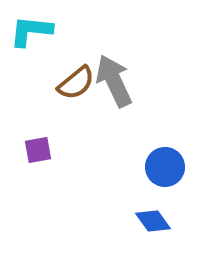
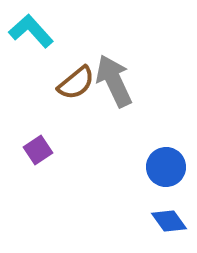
cyan L-shape: rotated 42 degrees clockwise
purple square: rotated 24 degrees counterclockwise
blue circle: moved 1 px right
blue diamond: moved 16 px right
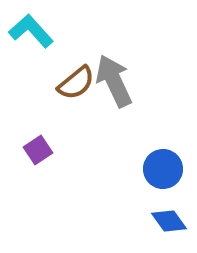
blue circle: moved 3 px left, 2 px down
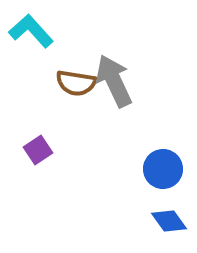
brown semicircle: rotated 48 degrees clockwise
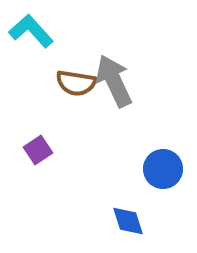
blue diamond: moved 41 px left; rotated 18 degrees clockwise
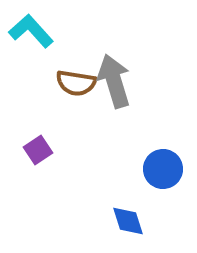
gray arrow: rotated 8 degrees clockwise
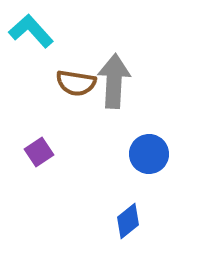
gray arrow: rotated 20 degrees clockwise
purple square: moved 1 px right, 2 px down
blue circle: moved 14 px left, 15 px up
blue diamond: rotated 69 degrees clockwise
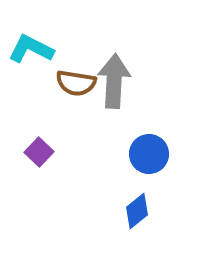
cyan L-shape: moved 18 px down; rotated 21 degrees counterclockwise
purple square: rotated 12 degrees counterclockwise
blue diamond: moved 9 px right, 10 px up
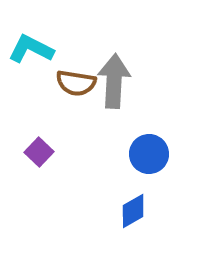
blue diamond: moved 4 px left; rotated 9 degrees clockwise
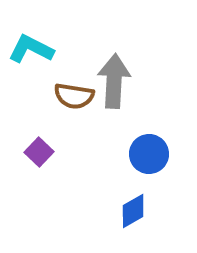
brown semicircle: moved 2 px left, 13 px down
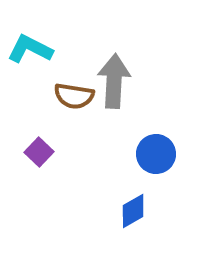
cyan L-shape: moved 1 px left
blue circle: moved 7 px right
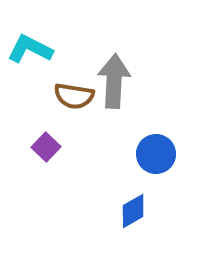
purple square: moved 7 px right, 5 px up
